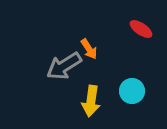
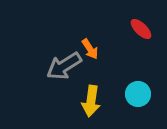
red ellipse: rotated 10 degrees clockwise
orange arrow: moved 1 px right
cyan circle: moved 6 px right, 3 px down
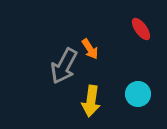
red ellipse: rotated 10 degrees clockwise
gray arrow: rotated 30 degrees counterclockwise
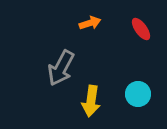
orange arrow: moved 26 px up; rotated 75 degrees counterclockwise
gray arrow: moved 3 px left, 2 px down
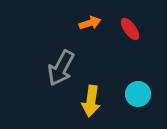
red ellipse: moved 11 px left
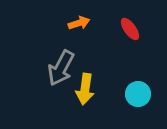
orange arrow: moved 11 px left
yellow arrow: moved 6 px left, 12 px up
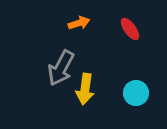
cyan circle: moved 2 px left, 1 px up
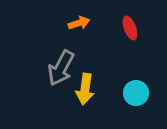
red ellipse: moved 1 px up; rotated 15 degrees clockwise
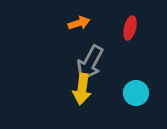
red ellipse: rotated 35 degrees clockwise
gray arrow: moved 29 px right, 5 px up
yellow arrow: moved 3 px left
